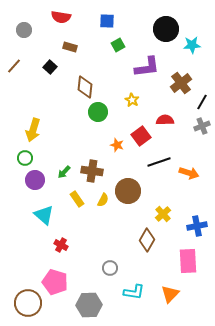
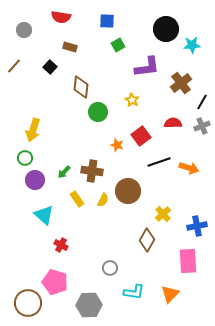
brown diamond at (85, 87): moved 4 px left
red semicircle at (165, 120): moved 8 px right, 3 px down
orange arrow at (189, 173): moved 5 px up
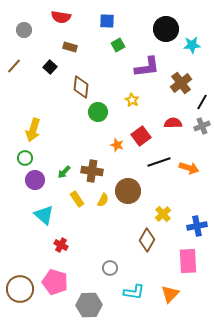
brown circle at (28, 303): moved 8 px left, 14 px up
